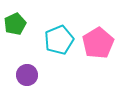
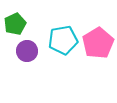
cyan pentagon: moved 4 px right; rotated 12 degrees clockwise
purple circle: moved 24 px up
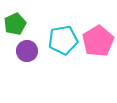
pink pentagon: moved 2 px up
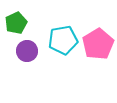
green pentagon: moved 1 px right, 1 px up
pink pentagon: moved 3 px down
